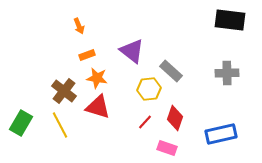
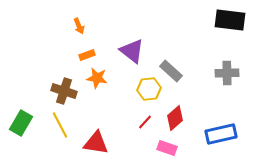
brown cross: rotated 20 degrees counterclockwise
red triangle: moved 2 px left, 36 px down; rotated 8 degrees counterclockwise
red diamond: rotated 30 degrees clockwise
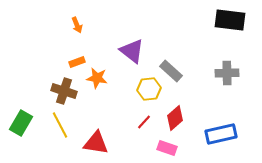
orange arrow: moved 2 px left, 1 px up
orange rectangle: moved 10 px left, 7 px down
red line: moved 1 px left
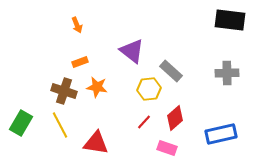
orange rectangle: moved 3 px right
orange star: moved 9 px down
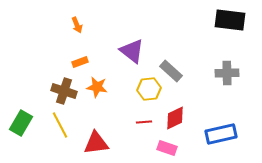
red diamond: rotated 15 degrees clockwise
red line: rotated 42 degrees clockwise
red triangle: rotated 16 degrees counterclockwise
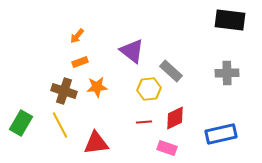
orange arrow: moved 11 px down; rotated 63 degrees clockwise
orange star: rotated 15 degrees counterclockwise
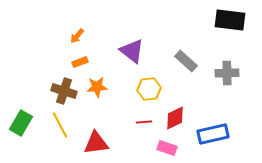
gray rectangle: moved 15 px right, 10 px up
blue rectangle: moved 8 px left
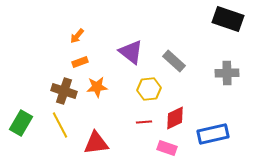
black rectangle: moved 2 px left, 1 px up; rotated 12 degrees clockwise
purple triangle: moved 1 px left, 1 px down
gray rectangle: moved 12 px left
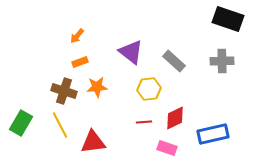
gray cross: moved 5 px left, 12 px up
red triangle: moved 3 px left, 1 px up
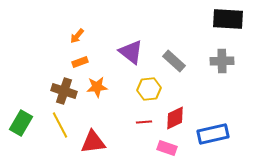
black rectangle: rotated 16 degrees counterclockwise
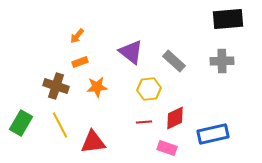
black rectangle: rotated 8 degrees counterclockwise
brown cross: moved 8 px left, 5 px up
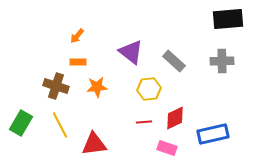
orange rectangle: moved 2 px left; rotated 21 degrees clockwise
red triangle: moved 1 px right, 2 px down
